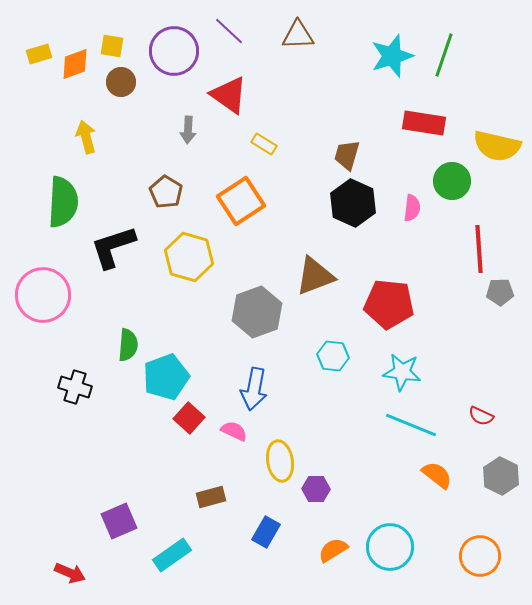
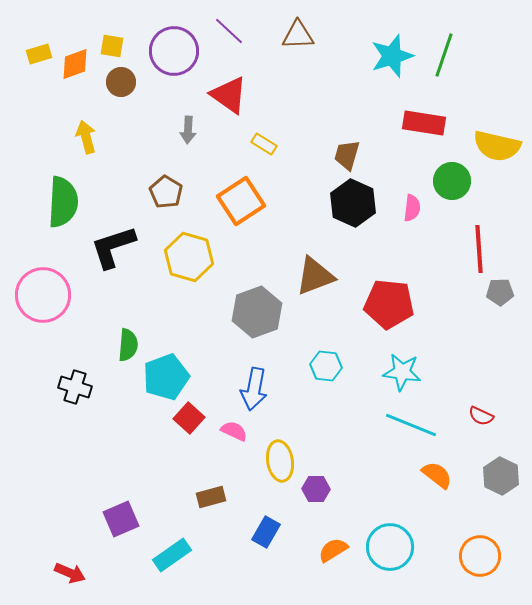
cyan hexagon at (333, 356): moved 7 px left, 10 px down
purple square at (119, 521): moved 2 px right, 2 px up
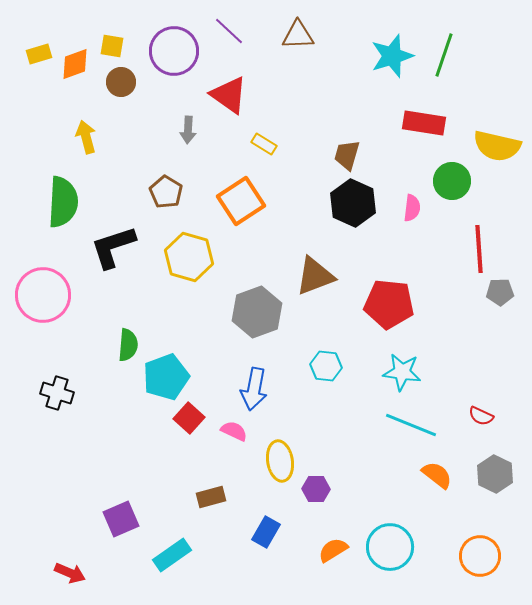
black cross at (75, 387): moved 18 px left, 6 px down
gray hexagon at (501, 476): moved 6 px left, 2 px up
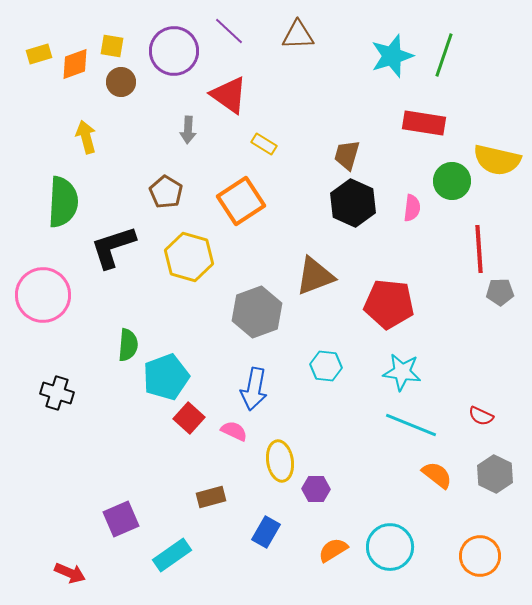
yellow semicircle at (497, 146): moved 14 px down
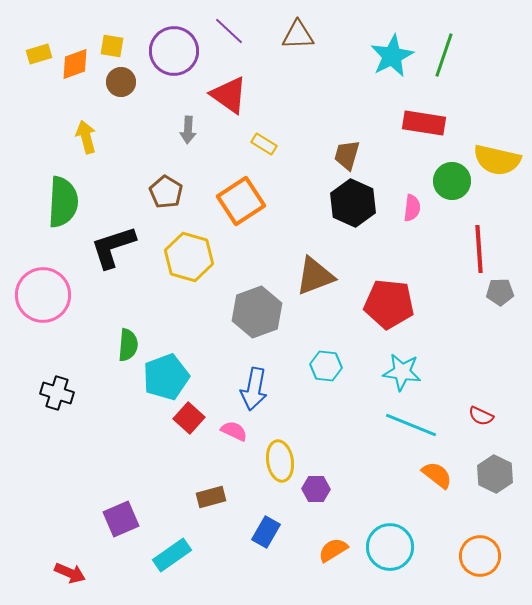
cyan star at (392, 56): rotated 9 degrees counterclockwise
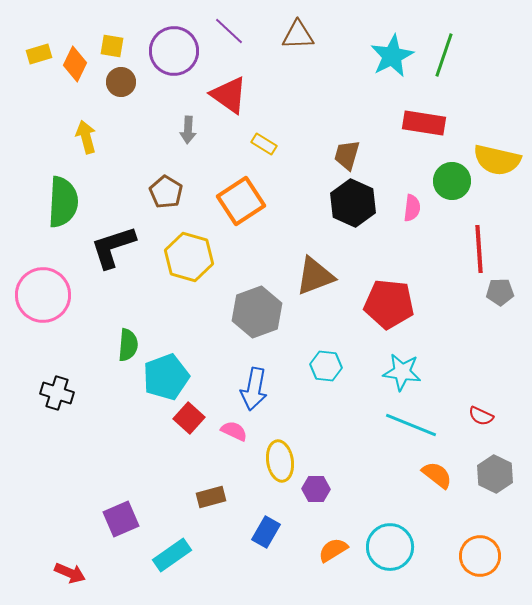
orange diamond at (75, 64): rotated 44 degrees counterclockwise
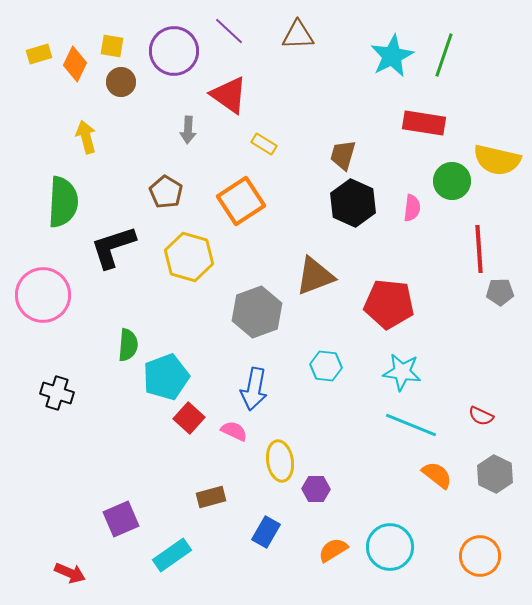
brown trapezoid at (347, 155): moved 4 px left
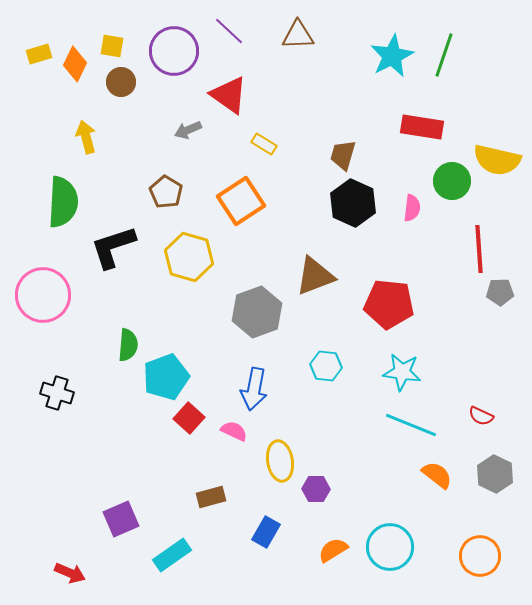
red rectangle at (424, 123): moved 2 px left, 4 px down
gray arrow at (188, 130): rotated 64 degrees clockwise
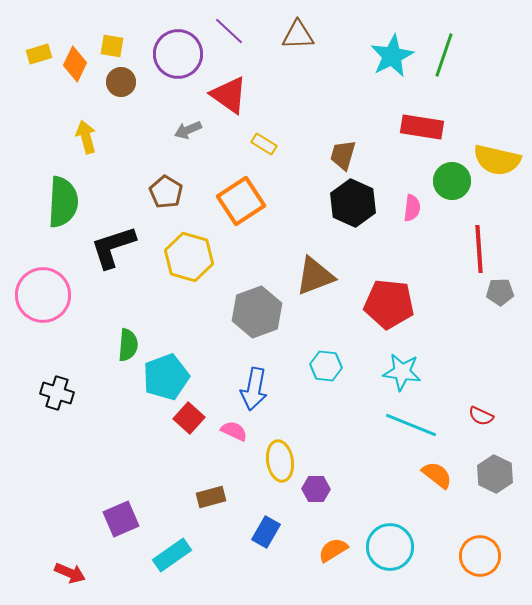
purple circle at (174, 51): moved 4 px right, 3 px down
